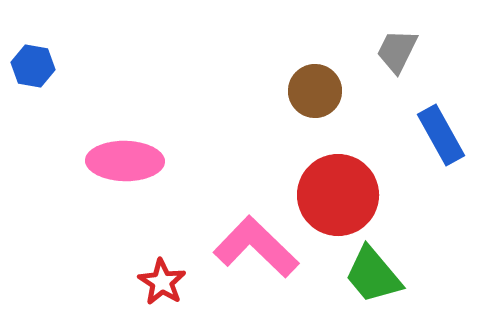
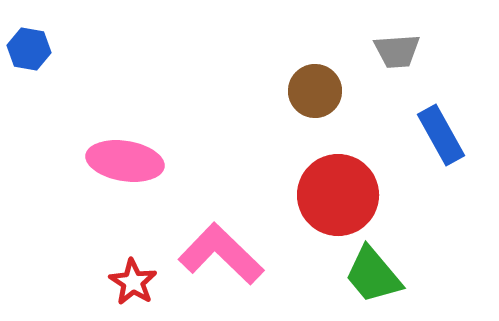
gray trapezoid: rotated 120 degrees counterclockwise
blue hexagon: moved 4 px left, 17 px up
pink ellipse: rotated 8 degrees clockwise
pink L-shape: moved 35 px left, 7 px down
red star: moved 29 px left
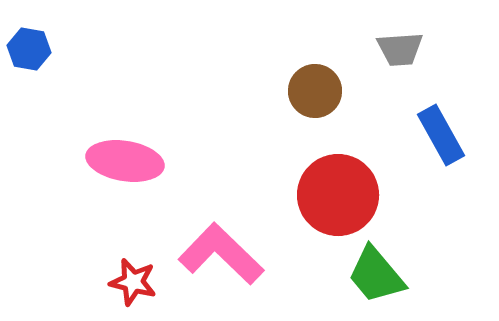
gray trapezoid: moved 3 px right, 2 px up
green trapezoid: moved 3 px right
red star: rotated 18 degrees counterclockwise
